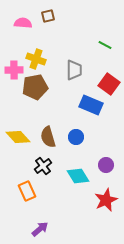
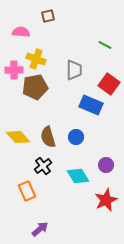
pink semicircle: moved 2 px left, 9 px down
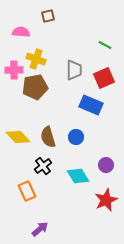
red square: moved 5 px left, 6 px up; rotated 30 degrees clockwise
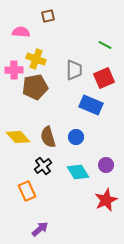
cyan diamond: moved 4 px up
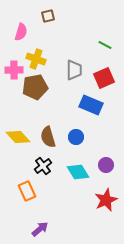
pink semicircle: rotated 102 degrees clockwise
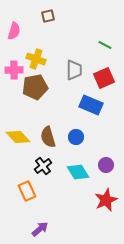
pink semicircle: moved 7 px left, 1 px up
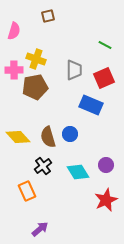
blue circle: moved 6 px left, 3 px up
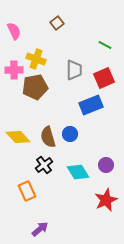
brown square: moved 9 px right, 7 px down; rotated 24 degrees counterclockwise
pink semicircle: rotated 42 degrees counterclockwise
blue rectangle: rotated 45 degrees counterclockwise
black cross: moved 1 px right, 1 px up
